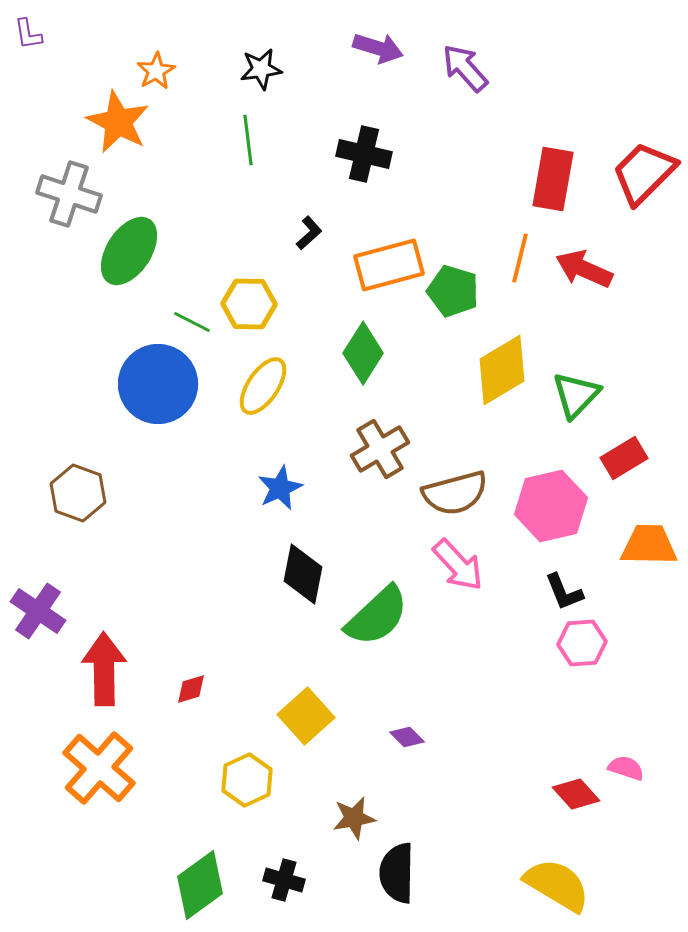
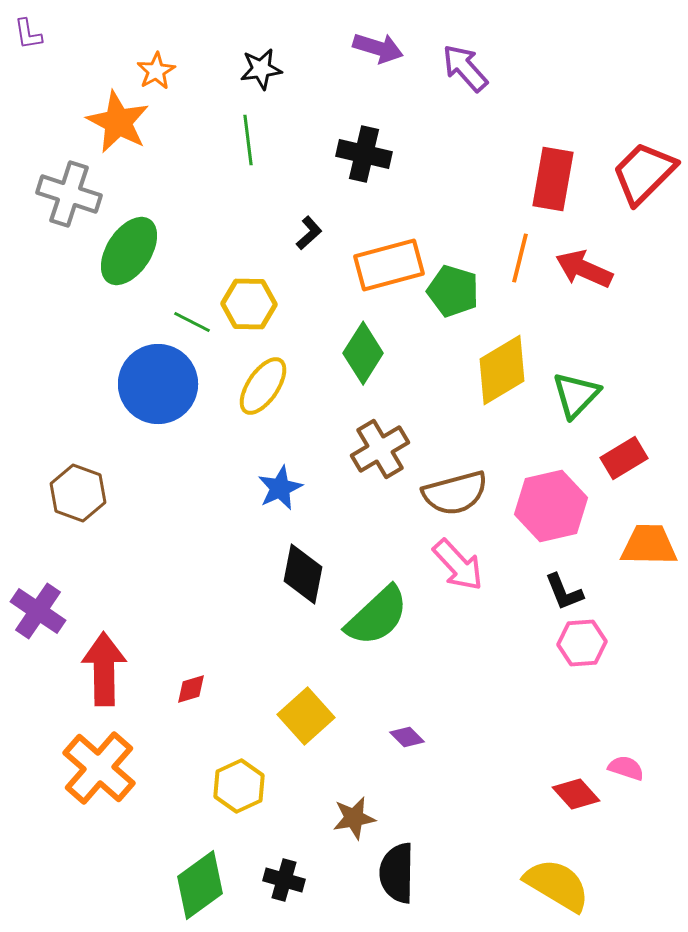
yellow hexagon at (247, 780): moved 8 px left, 6 px down
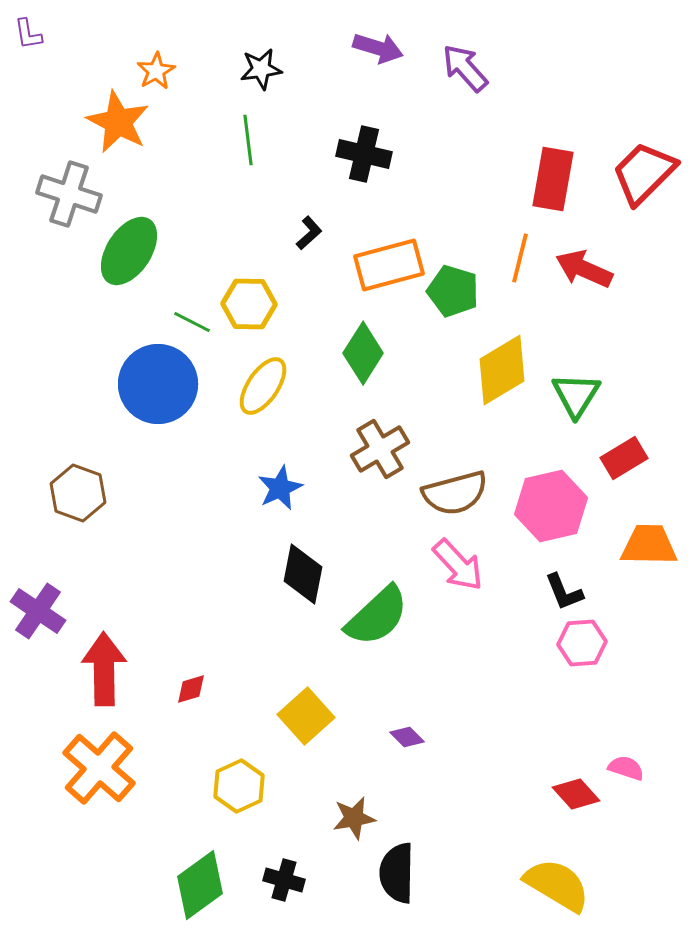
green triangle at (576, 395): rotated 12 degrees counterclockwise
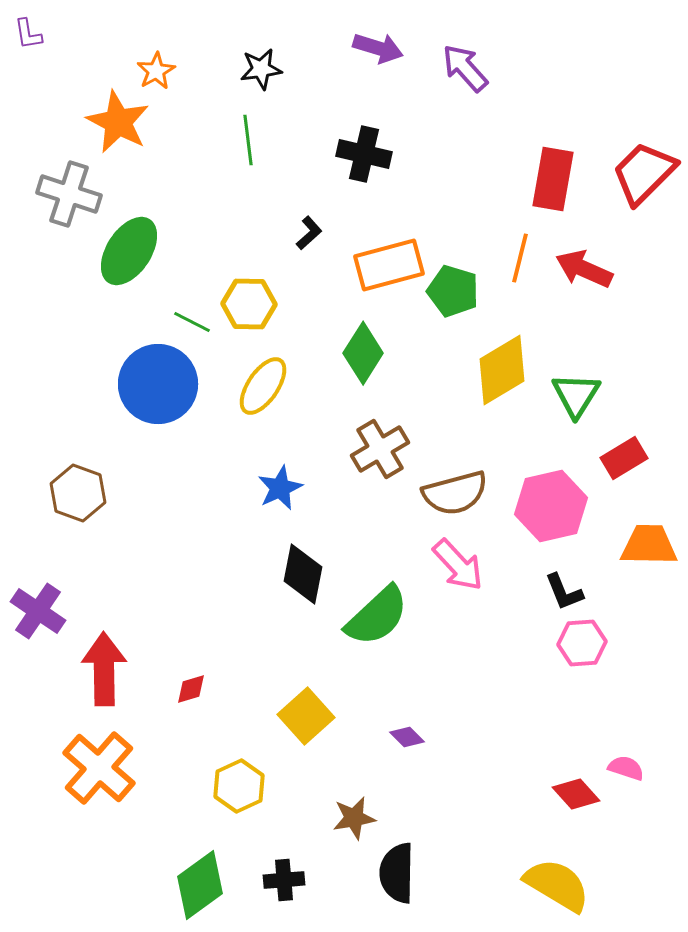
black cross at (284, 880): rotated 21 degrees counterclockwise
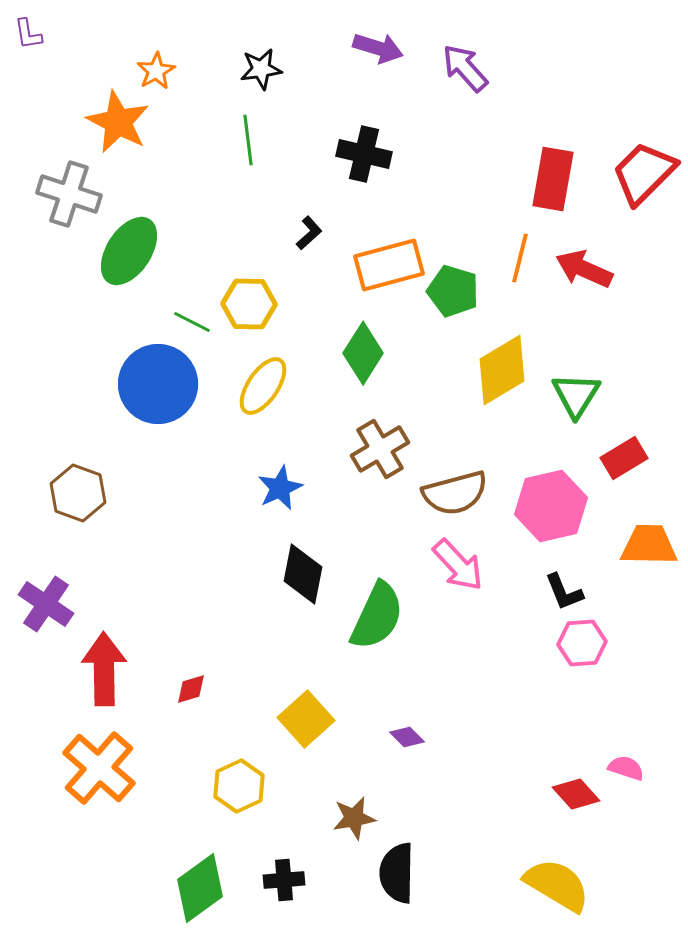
purple cross at (38, 611): moved 8 px right, 7 px up
green semicircle at (377, 616): rotated 22 degrees counterclockwise
yellow square at (306, 716): moved 3 px down
green diamond at (200, 885): moved 3 px down
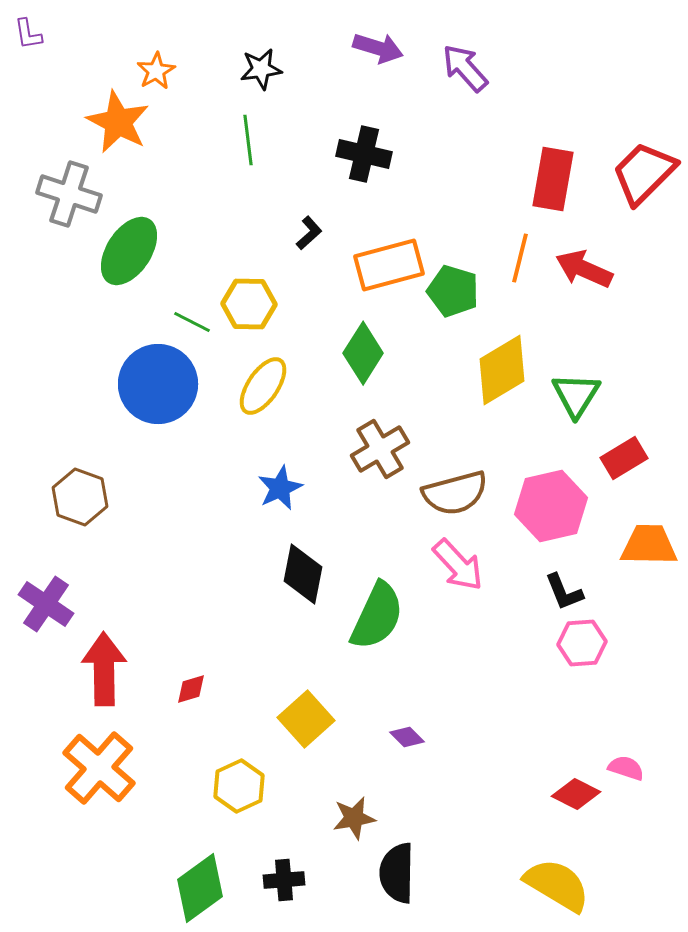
brown hexagon at (78, 493): moved 2 px right, 4 px down
red diamond at (576, 794): rotated 21 degrees counterclockwise
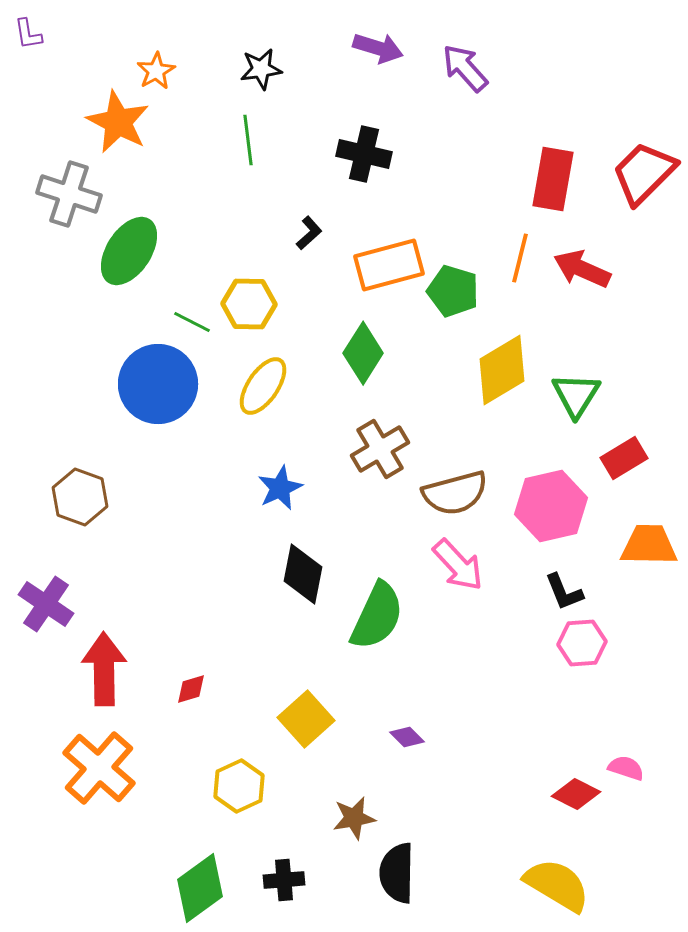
red arrow at (584, 269): moved 2 px left
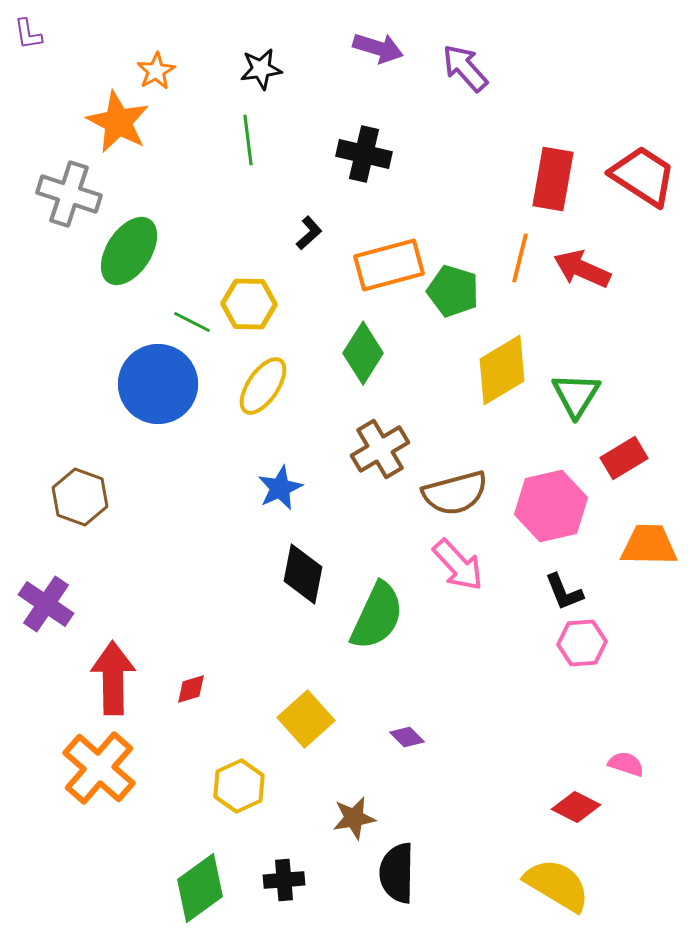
red trapezoid at (644, 173): moved 1 px left, 3 px down; rotated 78 degrees clockwise
red arrow at (104, 669): moved 9 px right, 9 px down
pink semicircle at (626, 768): moved 4 px up
red diamond at (576, 794): moved 13 px down
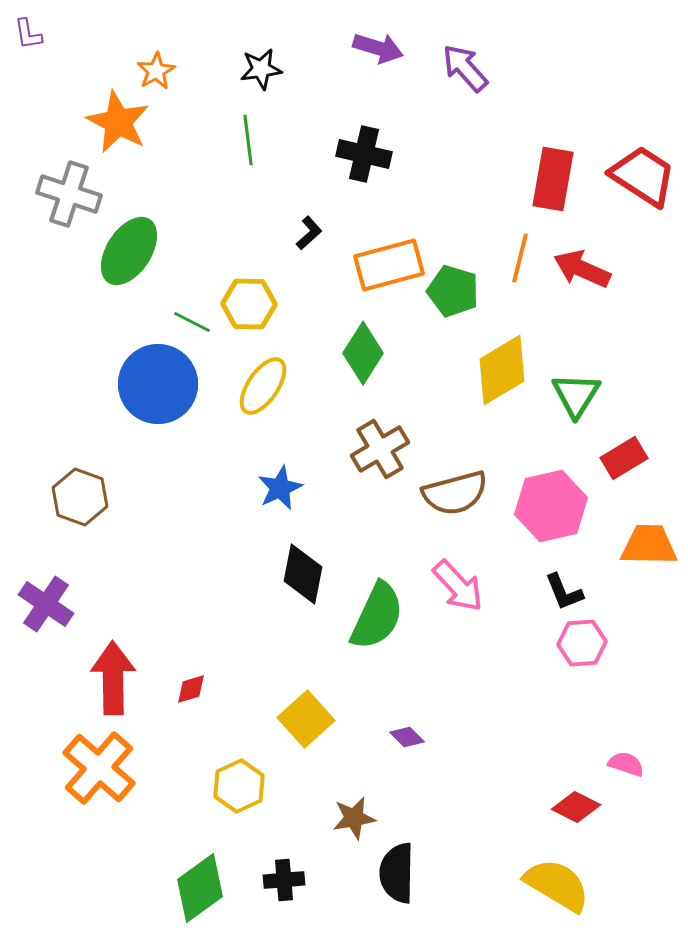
pink arrow at (458, 565): moved 21 px down
